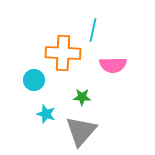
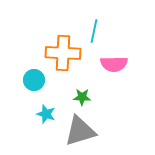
cyan line: moved 1 px right, 1 px down
pink semicircle: moved 1 px right, 1 px up
gray triangle: moved 1 px left; rotated 32 degrees clockwise
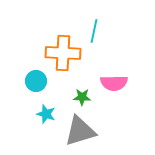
pink semicircle: moved 19 px down
cyan circle: moved 2 px right, 1 px down
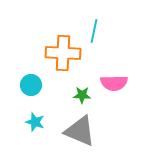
cyan circle: moved 5 px left, 4 px down
green star: moved 2 px up
cyan star: moved 11 px left, 8 px down
gray triangle: rotated 40 degrees clockwise
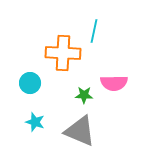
cyan circle: moved 1 px left, 2 px up
green star: moved 2 px right
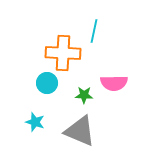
cyan circle: moved 17 px right
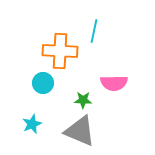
orange cross: moved 3 px left, 2 px up
cyan circle: moved 4 px left
green star: moved 1 px left, 5 px down
cyan star: moved 3 px left, 2 px down; rotated 30 degrees clockwise
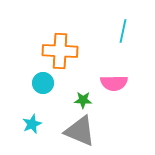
cyan line: moved 29 px right
